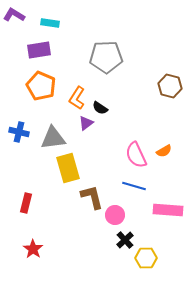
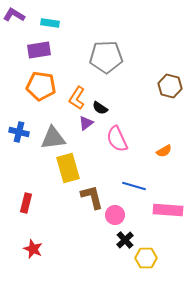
orange pentagon: rotated 16 degrees counterclockwise
pink semicircle: moved 19 px left, 16 px up
red star: rotated 12 degrees counterclockwise
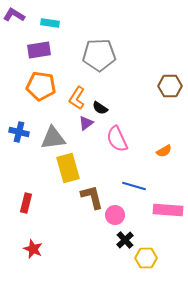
gray pentagon: moved 7 px left, 2 px up
brown hexagon: rotated 15 degrees counterclockwise
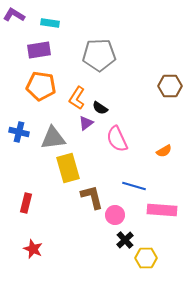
pink rectangle: moved 6 px left
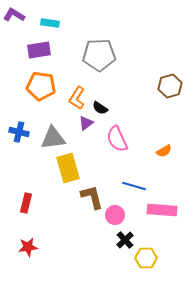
brown hexagon: rotated 15 degrees counterclockwise
red star: moved 5 px left, 2 px up; rotated 30 degrees counterclockwise
